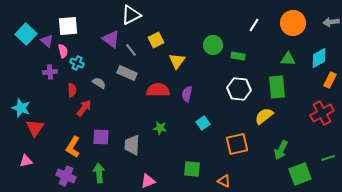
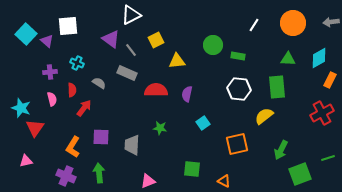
pink semicircle at (63, 51): moved 11 px left, 48 px down
yellow triangle at (177, 61): rotated 48 degrees clockwise
red semicircle at (158, 90): moved 2 px left
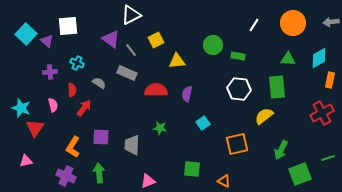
orange rectangle at (330, 80): rotated 14 degrees counterclockwise
pink semicircle at (52, 99): moved 1 px right, 6 px down
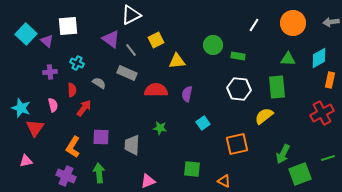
green arrow at (281, 150): moved 2 px right, 4 px down
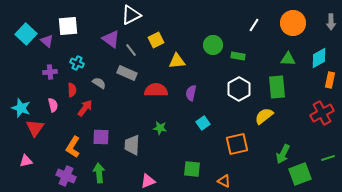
gray arrow at (331, 22): rotated 84 degrees counterclockwise
white hexagon at (239, 89): rotated 25 degrees clockwise
purple semicircle at (187, 94): moved 4 px right, 1 px up
red arrow at (84, 108): moved 1 px right
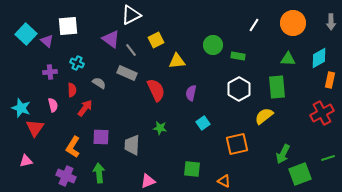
red semicircle at (156, 90): rotated 65 degrees clockwise
